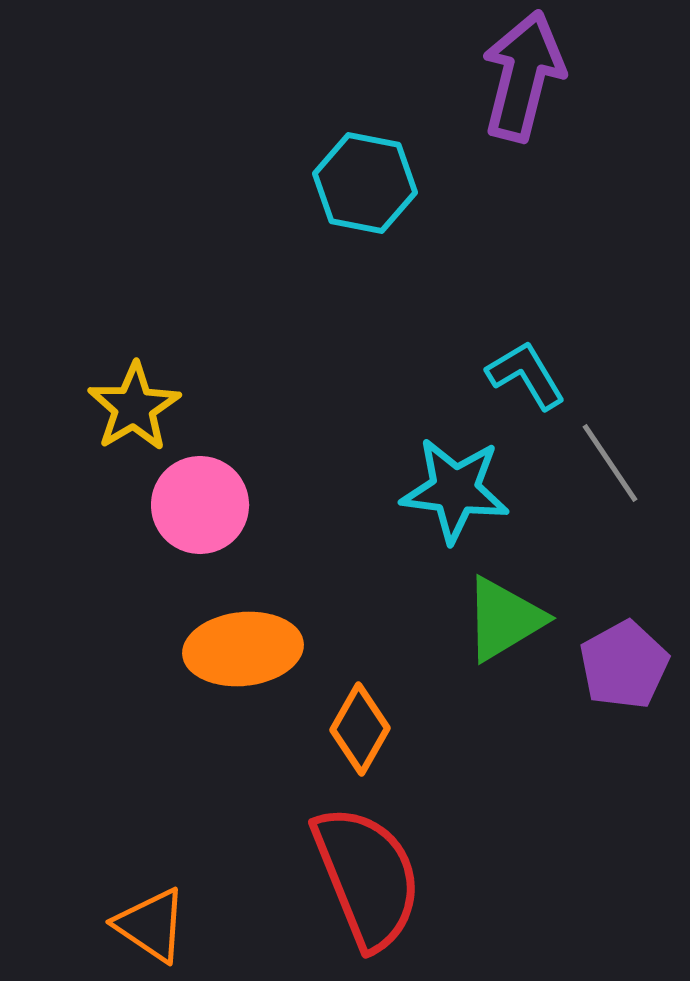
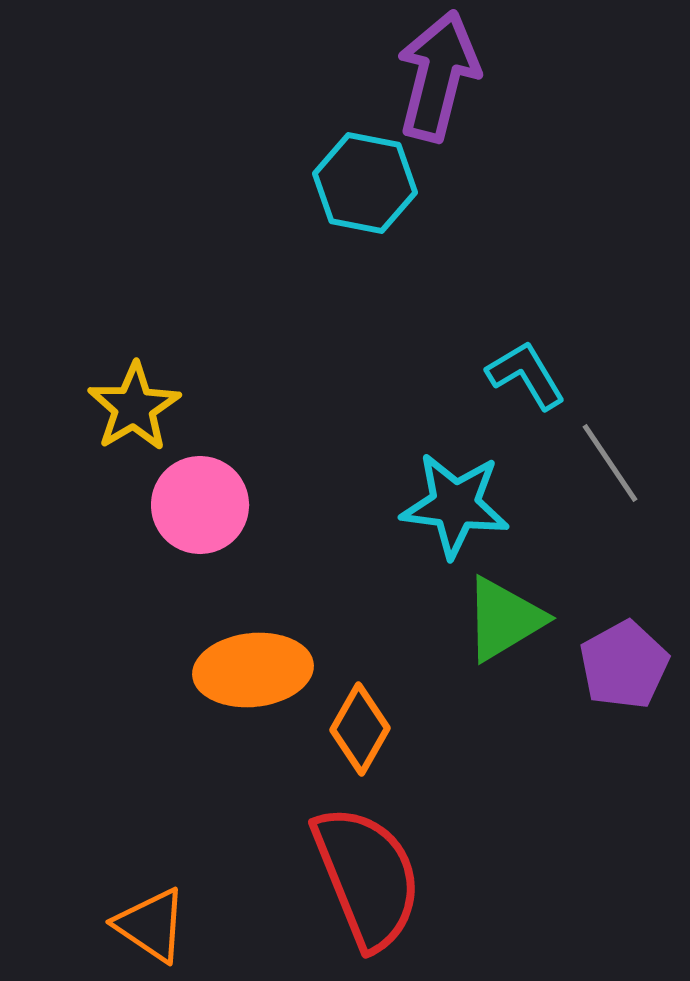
purple arrow: moved 85 px left
cyan star: moved 15 px down
orange ellipse: moved 10 px right, 21 px down
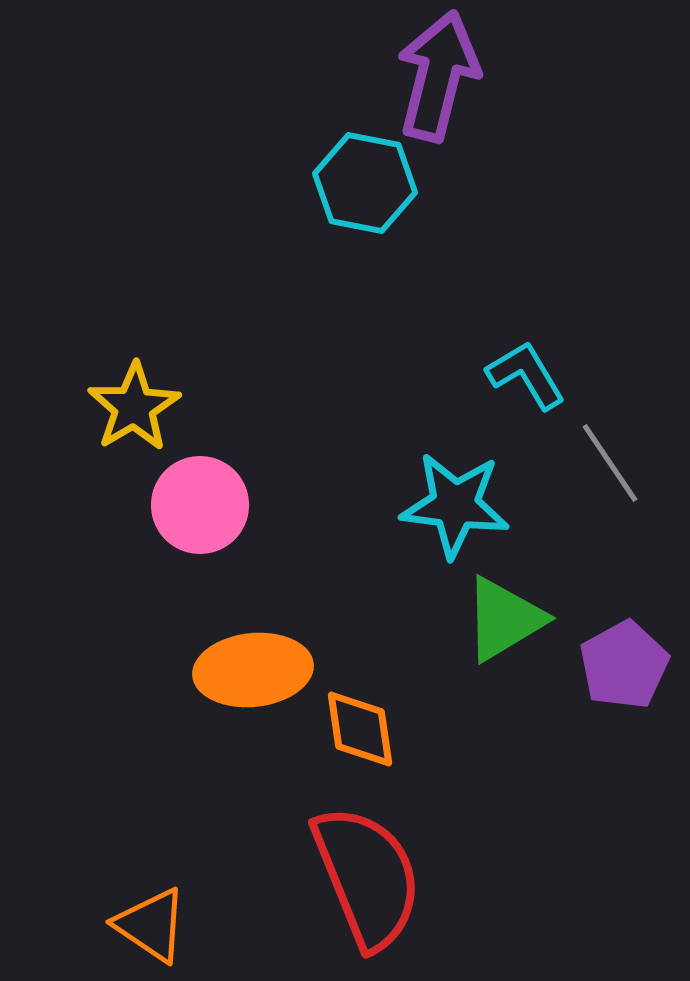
orange diamond: rotated 38 degrees counterclockwise
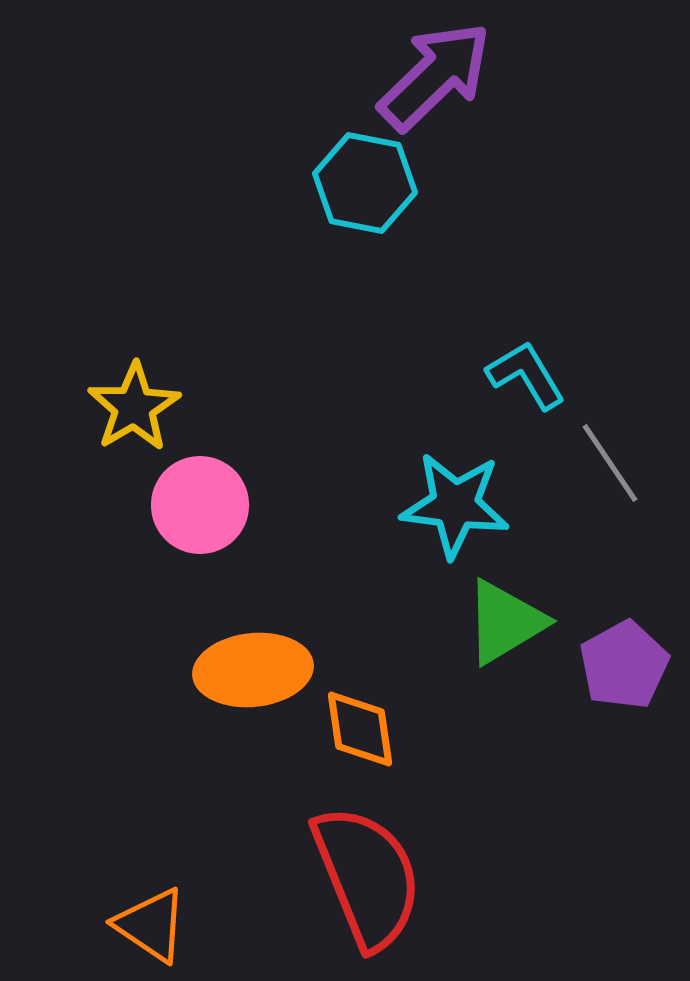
purple arrow: moved 3 px left; rotated 32 degrees clockwise
green triangle: moved 1 px right, 3 px down
